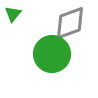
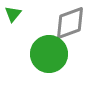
green circle: moved 3 px left
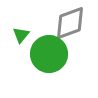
green triangle: moved 8 px right, 21 px down
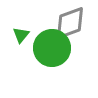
green circle: moved 3 px right, 6 px up
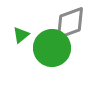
green triangle: rotated 12 degrees clockwise
